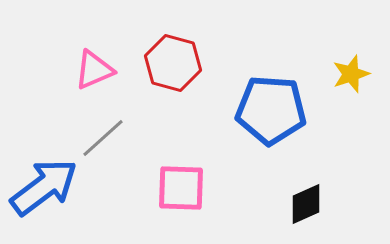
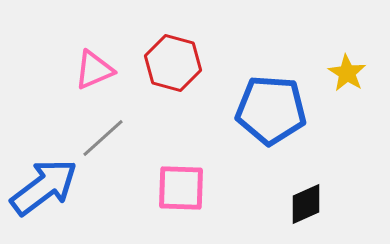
yellow star: moved 4 px left, 1 px up; rotated 21 degrees counterclockwise
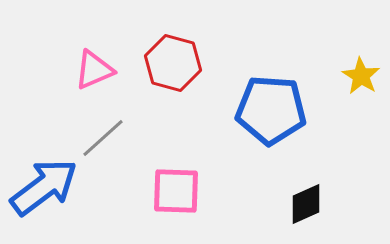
yellow star: moved 14 px right, 3 px down
pink square: moved 5 px left, 3 px down
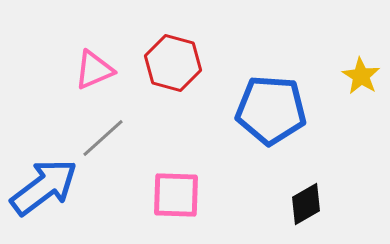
pink square: moved 4 px down
black diamond: rotated 6 degrees counterclockwise
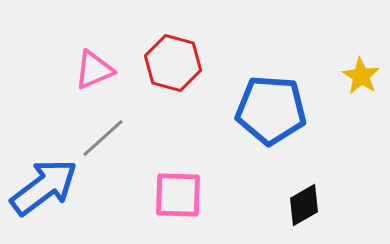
pink square: moved 2 px right
black diamond: moved 2 px left, 1 px down
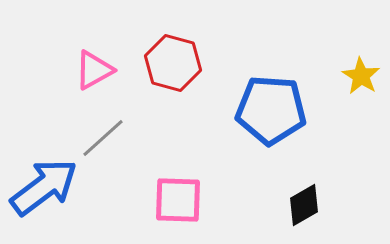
pink triangle: rotated 6 degrees counterclockwise
pink square: moved 5 px down
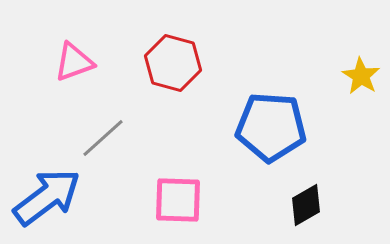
pink triangle: moved 20 px left, 8 px up; rotated 9 degrees clockwise
blue pentagon: moved 17 px down
blue arrow: moved 3 px right, 10 px down
black diamond: moved 2 px right
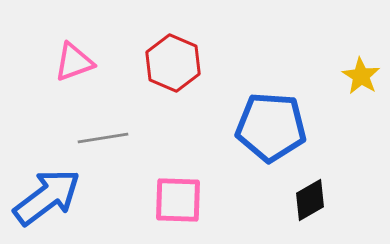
red hexagon: rotated 8 degrees clockwise
gray line: rotated 33 degrees clockwise
black diamond: moved 4 px right, 5 px up
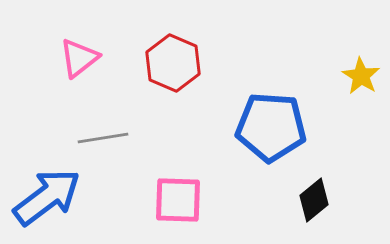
pink triangle: moved 5 px right, 4 px up; rotated 18 degrees counterclockwise
black diamond: moved 4 px right; rotated 9 degrees counterclockwise
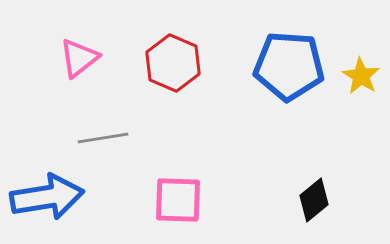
blue pentagon: moved 18 px right, 61 px up
blue arrow: rotated 28 degrees clockwise
